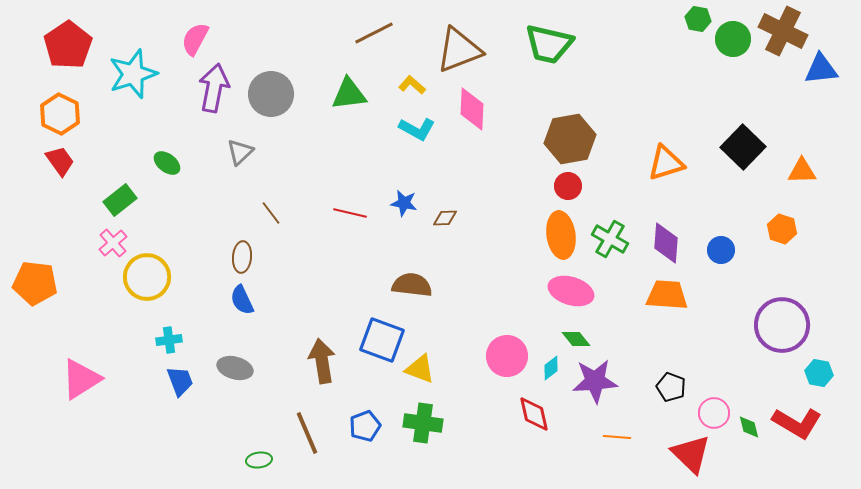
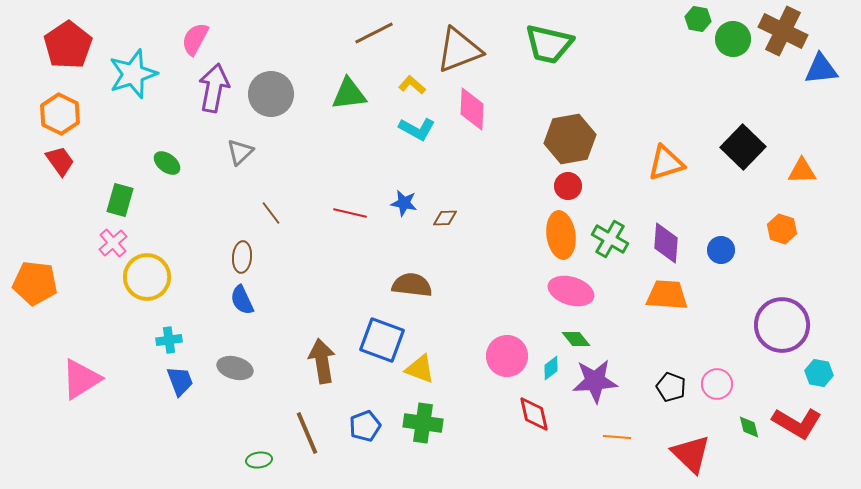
green rectangle at (120, 200): rotated 36 degrees counterclockwise
pink circle at (714, 413): moved 3 px right, 29 px up
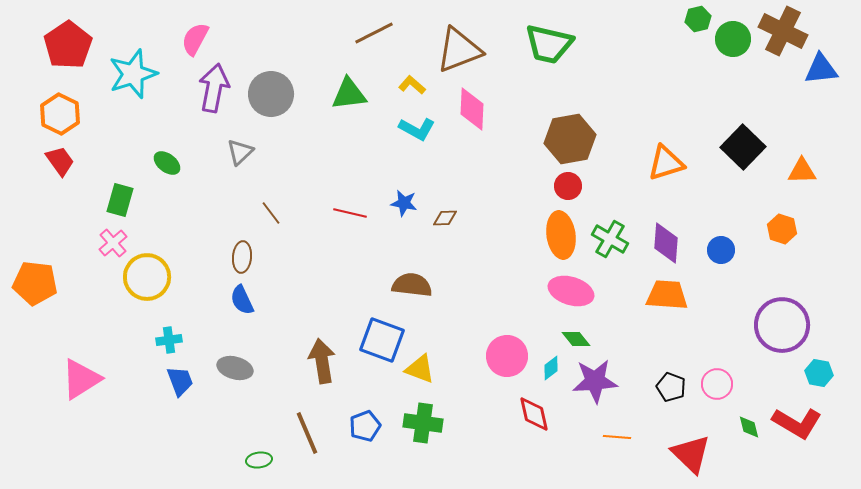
green hexagon at (698, 19): rotated 25 degrees counterclockwise
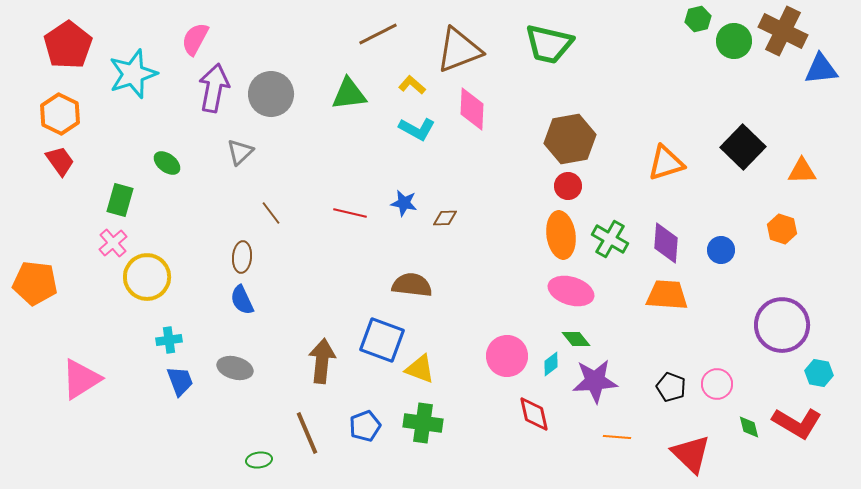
brown line at (374, 33): moved 4 px right, 1 px down
green circle at (733, 39): moved 1 px right, 2 px down
brown arrow at (322, 361): rotated 15 degrees clockwise
cyan diamond at (551, 368): moved 4 px up
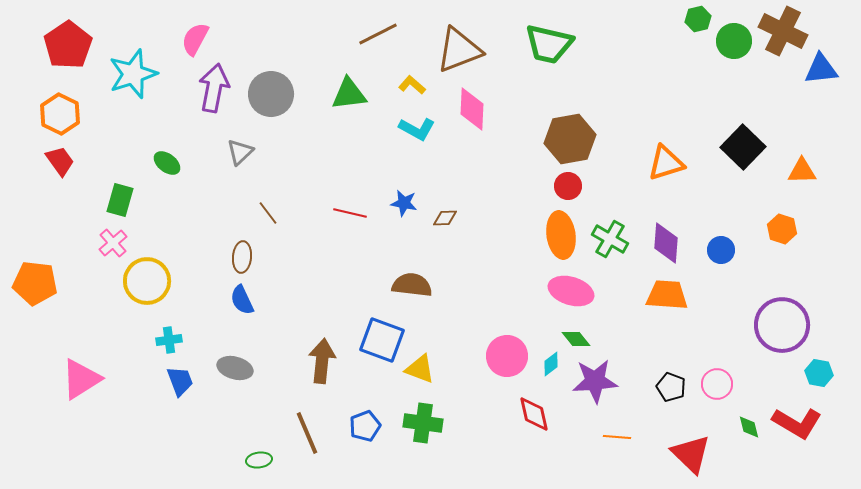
brown line at (271, 213): moved 3 px left
yellow circle at (147, 277): moved 4 px down
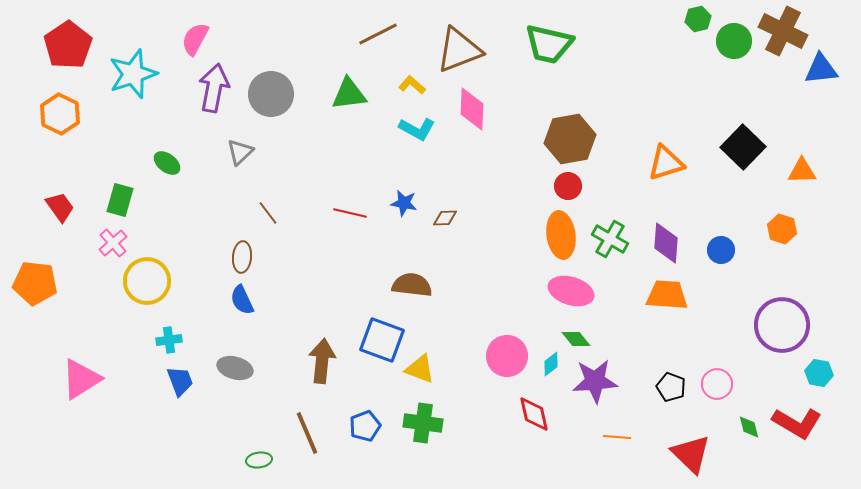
red trapezoid at (60, 161): moved 46 px down
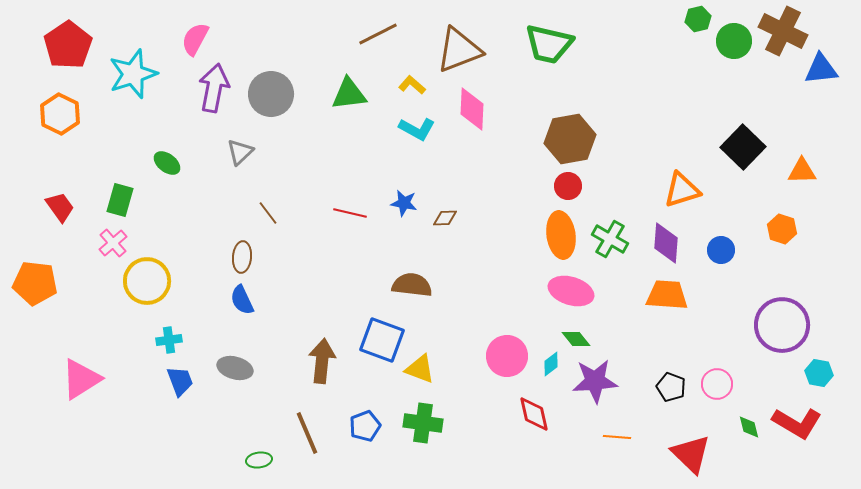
orange triangle at (666, 163): moved 16 px right, 27 px down
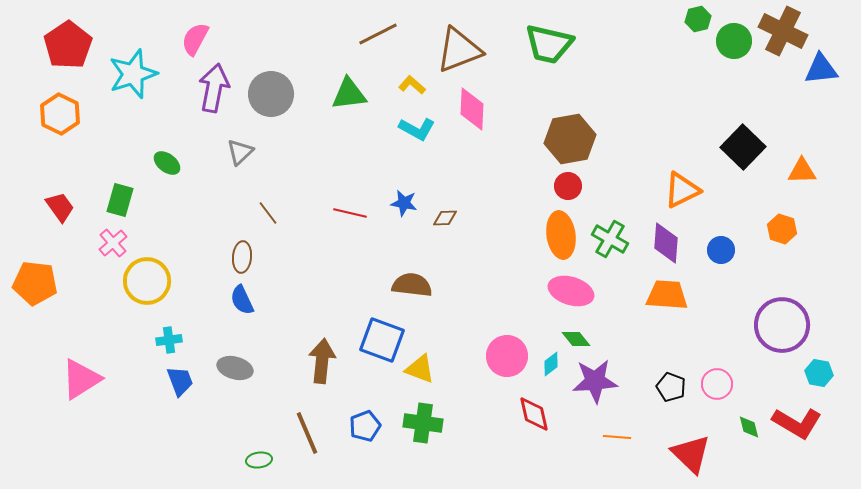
orange triangle at (682, 190): rotated 9 degrees counterclockwise
